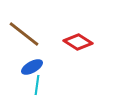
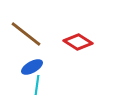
brown line: moved 2 px right
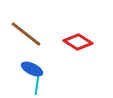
blue ellipse: moved 2 px down; rotated 55 degrees clockwise
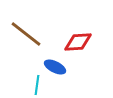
red diamond: rotated 36 degrees counterclockwise
blue ellipse: moved 23 px right, 2 px up
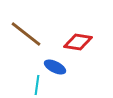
red diamond: rotated 12 degrees clockwise
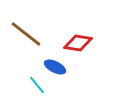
red diamond: moved 1 px down
cyan line: rotated 48 degrees counterclockwise
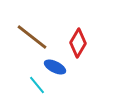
brown line: moved 6 px right, 3 px down
red diamond: rotated 68 degrees counterclockwise
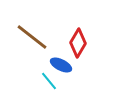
blue ellipse: moved 6 px right, 2 px up
cyan line: moved 12 px right, 4 px up
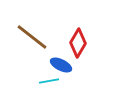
cyan line: rotated 60 degrees counterclockwise
